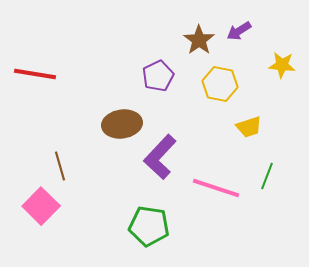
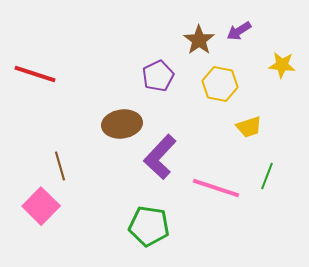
red line: rotated 9 degrees clockwise
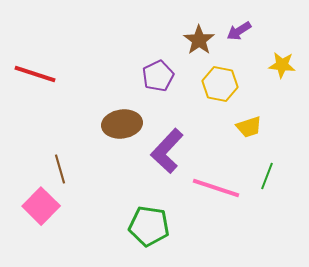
purple L-shape: moved 7 px right, 6 px up
brown line: moved 3 px down
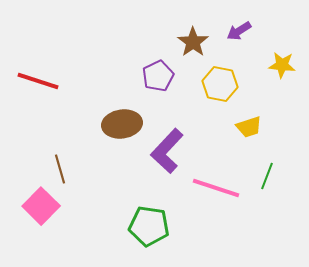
brown star: moved 6 px left, 2 px down
red line: moved 3 px right, 7 px down
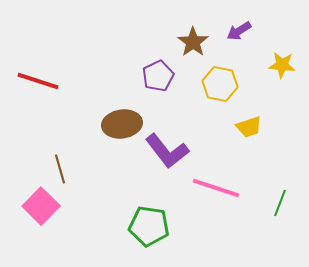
purple L-shape: rotated 81 degrees counterclockwise
green line: moved 13 px right, 27 px down
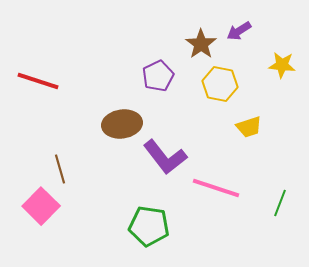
brown star: moved 8 px right, 2 px down
purple L-shape: moved 2 px left, 6 px down
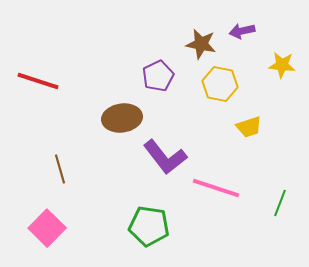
purple arrow: moved 3 px right; rotated 20 degrees clockwise
brown star: rotated 24 degrees counterclockwise
brown ellipse: moved 6 px up
pink square: moved 6 px right, 22 px down
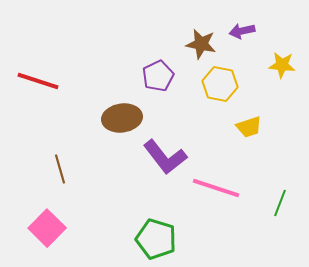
green pentagon: moved 7 px right, 13 px down; rotated 9 degrees clockwise
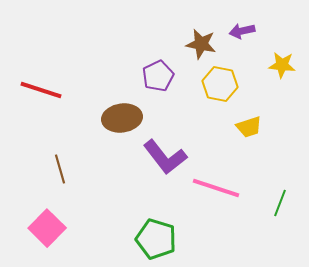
red line: moved 3 px right, 9 px down
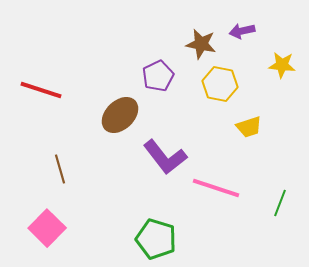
brown ellipse: moved 2 px left, 3 px up; rotated 36 degrees counterclockwise
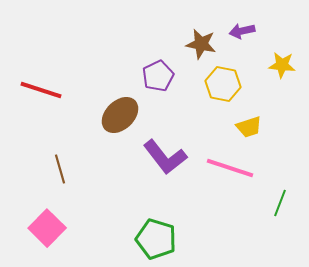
yellow hexagon: moved 3 px right
pink line: moved 14 px right, 20 px up
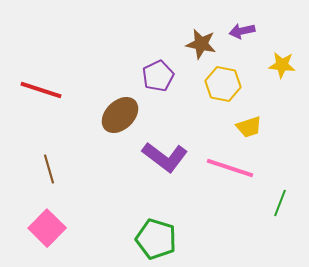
purple L-shape: rotated 15 degrees counterclockwise
brown line: moved 11 px left
